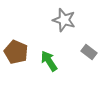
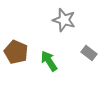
gray rectangle: moved 1 px down
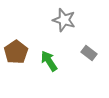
brown pentagon: rotated 15 degrees clockwise
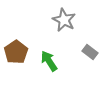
gray star: rotated 10 degrees clockwise
gray rectangle: moved 1 px right, 1 px up
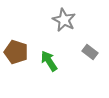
brown pentagon: rotated 20 degrees counterclockwise
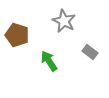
gray star: moved 1 px down
brown pentagon: moved 1 px right, 17 px up
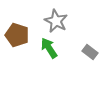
gray star: moved 8 px left
green arrow: moved 13 px up
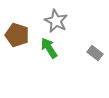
gray rectangle: moved 5 px right, 1 px down
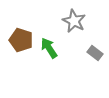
gray star: moved 18 px right
brown pentagon: moved 4 px right, 5 px down
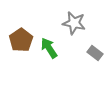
gray star: moved 2 px down; rotated 15 degrees counterclockwise
brown pentagon: rotated 20 degrees clockwise
